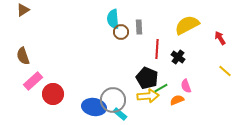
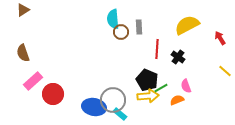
brown semicircle: moved 3 px up
black pentagon: moved 2 px down
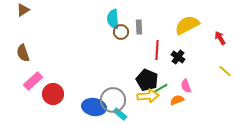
red line: moved 1 px down
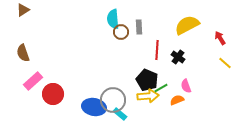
yellow line: moved 8 px up
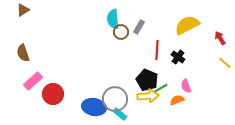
gray rectangle: rotated 32 degrees clockwise
gray circle: moved 2 px right, 1 px up
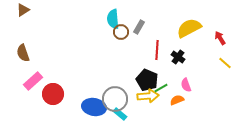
yellow semicircle: moved 2 px right, 3 px down
pink semicircle: moved 1 px up
